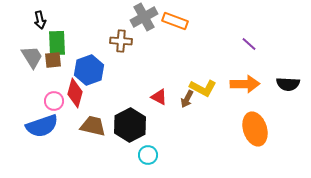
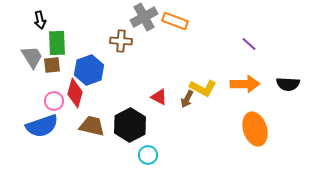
brown square: moved 1 px left, 5 px down
brown trapezoid: moved 1 px left
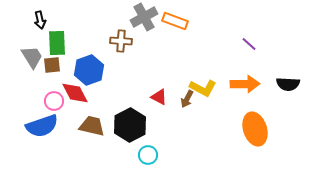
red diamond: rotated 44 degrees counterclockwise
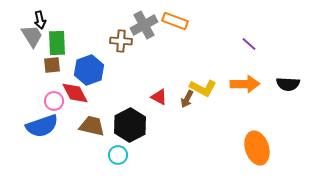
gray cross: moved 8 px down
gray trapezoid: moved 21 px up
orange ellipse: moved 2 px right, 19 px down
cyan circle: moved 30 px left
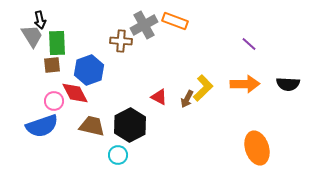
yellow L-shape: rotated 72 degrees counterclockwise
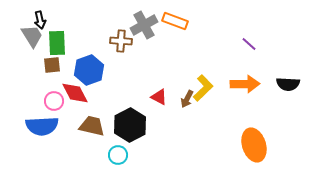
blue semicircle: rotated 16 degrees clockwise
orange ellipse: moved 3 px left, 3 px up
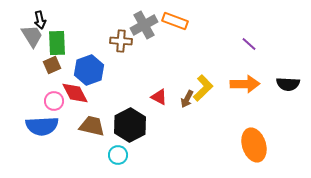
brown square: rotated 18 degrees counterclockwise
